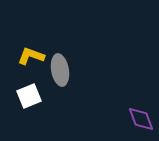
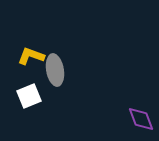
gray ellipse: moved 5 px left
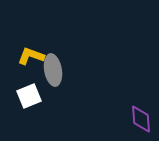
gray ellipse: moved 2 px left
purple diamond: rotated 16 degrees clockwise
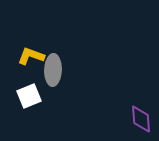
gray ellipse: rotated 12 degrees clockwise
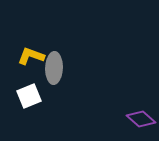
gray ellipse: moved 1 px right, 2 px up
purple diamond: rotated 44 degrees counterclockwise
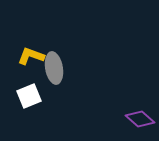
gray ellipse: rotated 12 degrees counterclockwise
purple diamond: moved 1 px left
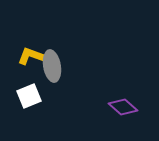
gray ellipse: moved 2 px left, 2 px up
purple diamond: moved 17 px left, 12 px up
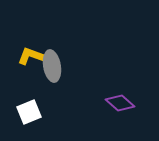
white square: moved 16 px down
purple diamond: moved 3 px left, 4 px up
